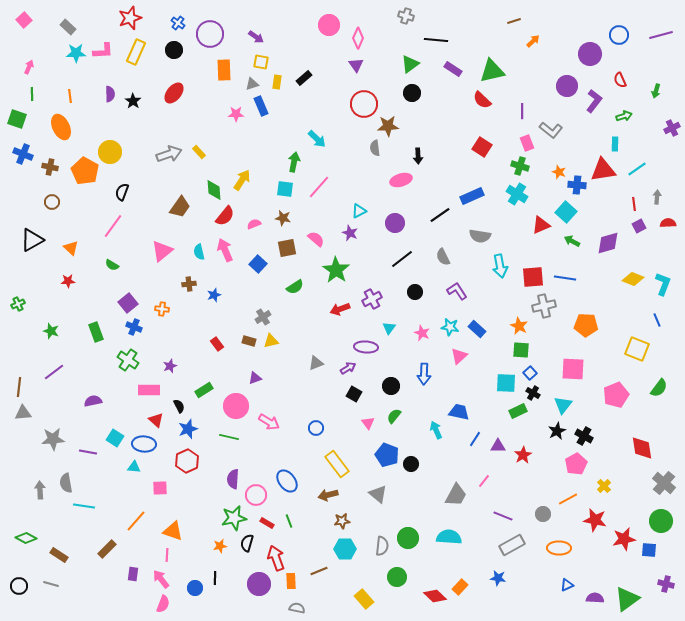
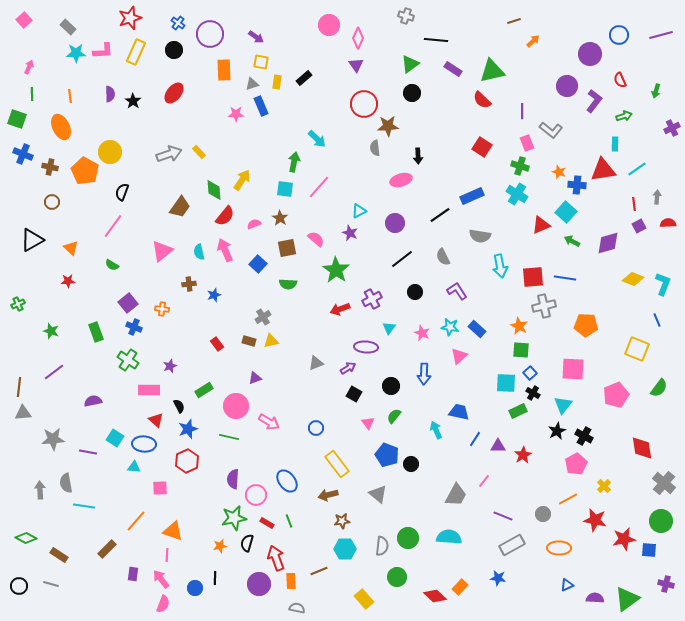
brown star at (283, 218): moved 3 px left; rotated 21 degrees clockwise
green semicircle at (295, 287): moved 7 px left, 3 px up; rotated 36 degrees clockwise
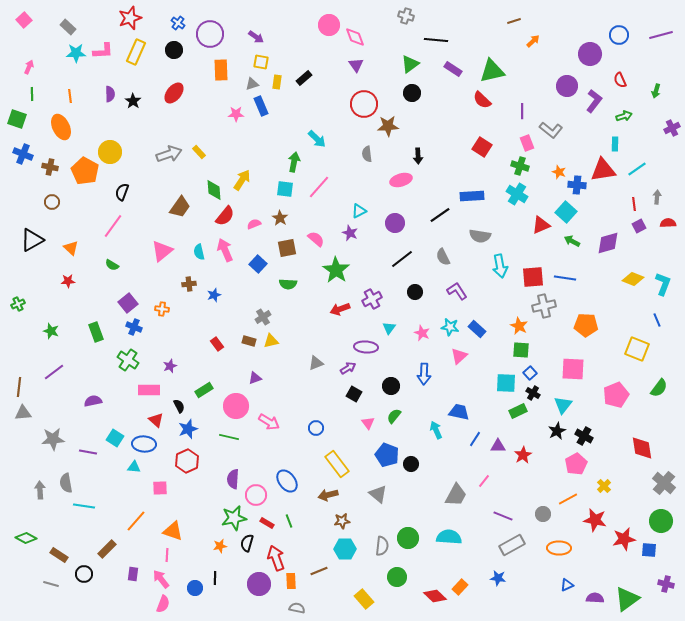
pink diamond at (358, 38): moved 3 px left, 1 px up; rotated 45 degrees counterclockwise
orange rectangle at (224, 70): moved 3 px left
gray semicircle at (375, 148): moved 8 px left, 6 px down
blue rectangle at (472, 196): rotated 20 degrees clockwise
black circle at (19, 586): moved 65 px right, 12 px up
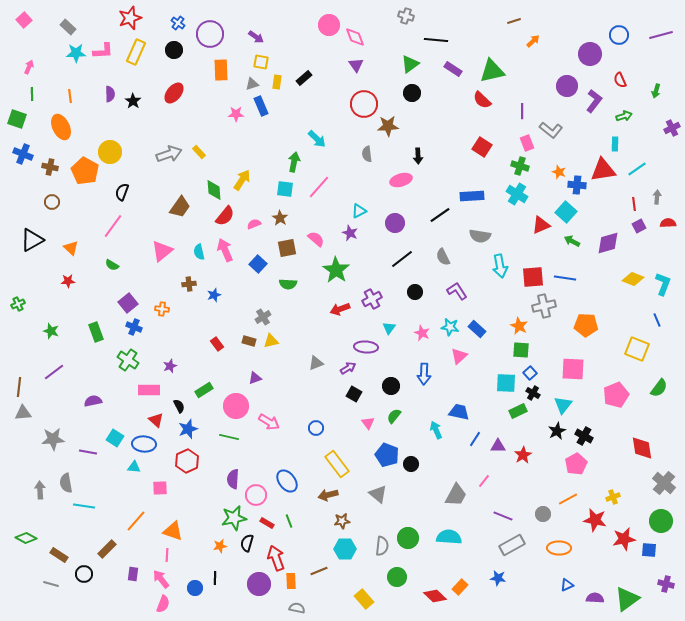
yellow cross at (604, 486): moved 9 px right, 11 px down; rotated 24 degrees clockwise
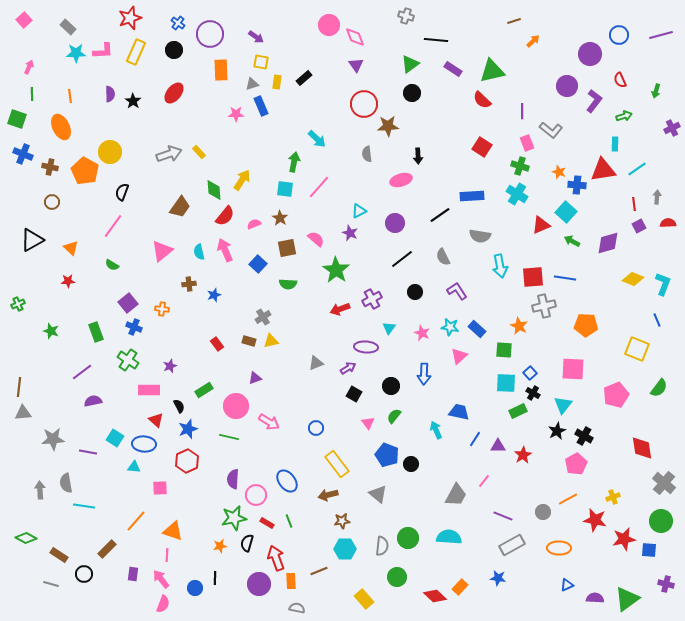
green square at (521, 350): moved 17 px left
purple line at (54, 372): moved 28 px right
gray circle at (543, 514): moved 2 px up
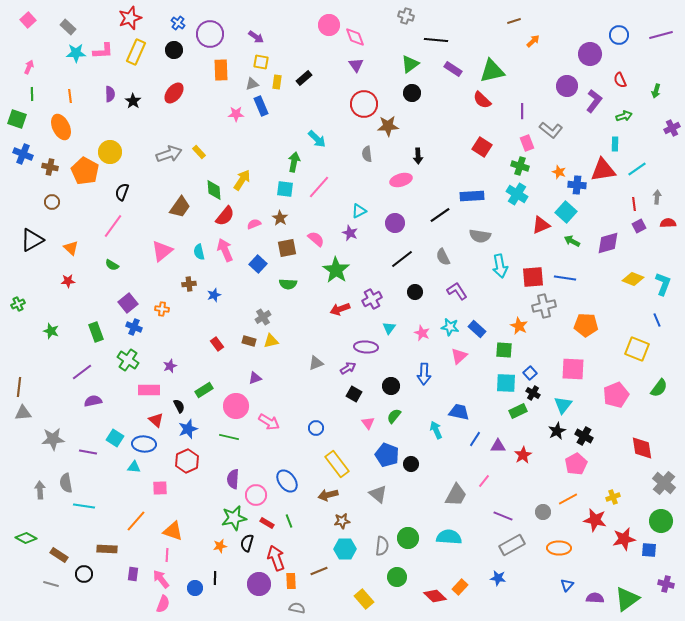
pink square at (24, 20): moved 4 px right
brown rectangle at (107, 549): rotated 48 degrees clockwise
blue triangle at (567, 585): rotated 24 degrees counterclockwise
